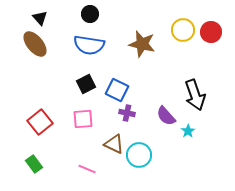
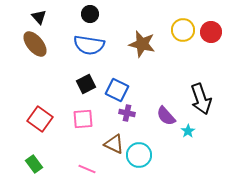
black triangle: moved 1 px left, 1 px up
black arrow: moved 6 px right, 4 px down
red square: moved 3 px up; rotated 15 degrees counterclockwise
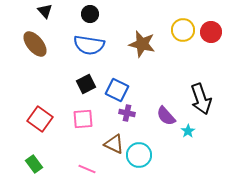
black triangle: moved 6 px right, 6 px up
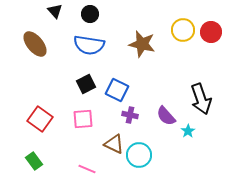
black triangle: moved 10 px right
purple cross: moved 3 px right, 2 px down
green rectangle: moved 3 px up
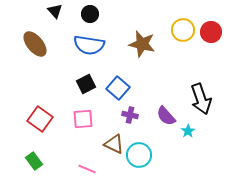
blue square: moved 1 px right, 2 px up; rotated 15 degrees clockwise
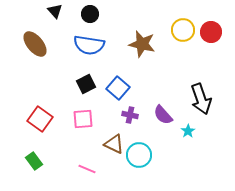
purple semicircle: moved 3 px left, 1 px up
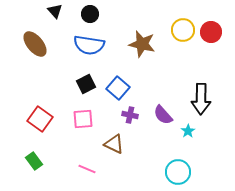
black arrow: rotated 20 degrees clockwise
cyan circle: moved 39 px right, 17 px down
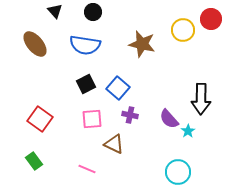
black circle: moved 3 px right, 2 px up
red circle: moved 13 px up
blue semicircle: moved 4 px left
purple semicircle: moved 6 px right, 4 px down
pink square: moved 9 px right
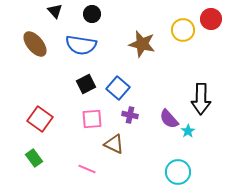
black circle: moved 1 px left, 2 px down
blue semicircle: moved 4 px left
green rectangle: moved 3 px up
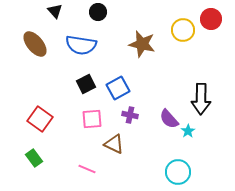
black circle: moved 6 px right, 2 px up
blue square: rotated 20 degrees clockwise
